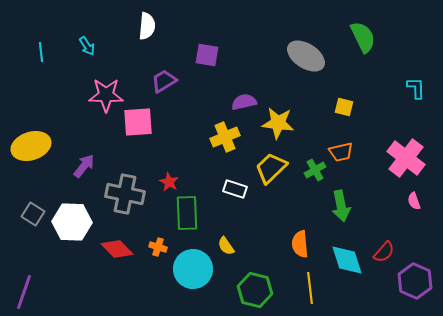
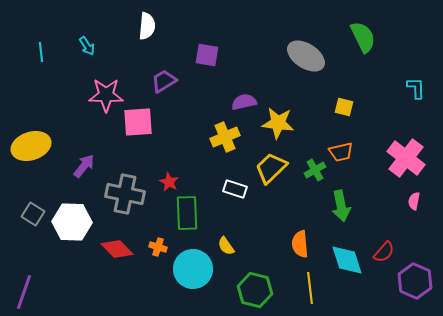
pink semicircle: rotated 30 degrees clockwise
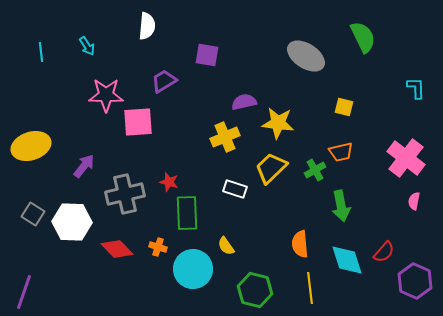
red star: rotated 12 degrees counterclockwise
gray cross: rotated 24 degrees counterclockwise
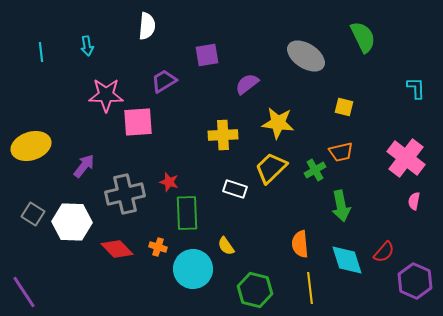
cyan arrow: rotated 24 degrees clockwise
purple square: rotated 20 degrees counterclockwise
purple semicircle: moved 3 px right, 18 px up; rotated 25 degrees counterclockwise
yellow cross: moved 2 px left, 2 px up; rotated 20 degrees clockwise
purple line: rotated 52 degrees counterclockwise
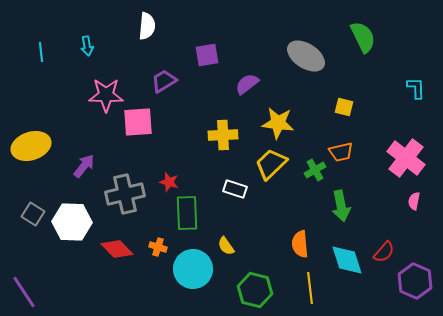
yellow trapezoid: moved 4 px up
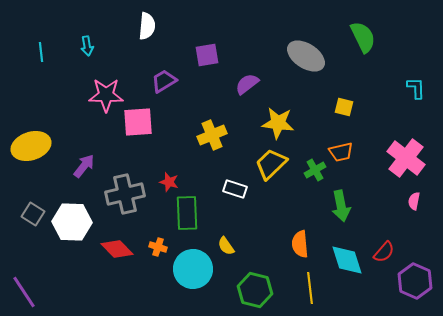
yellow cross: moved 11 px left; rotated 20 degrees counterclockwise
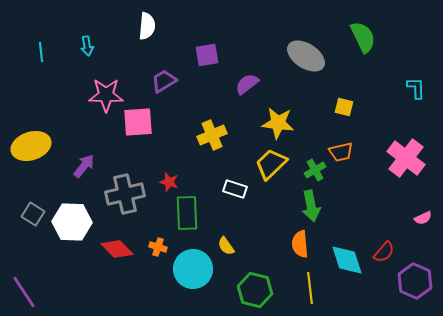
pink semicircle: moved 9 px right, 17 px down; rotated 126 degrees counterclockwise
green arrow: moved 30 px left
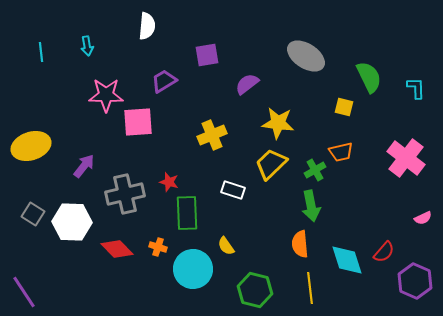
green semicircle: moved 6 px right, 40 px down
white rectangle: moved 2 px left, 1 px down
